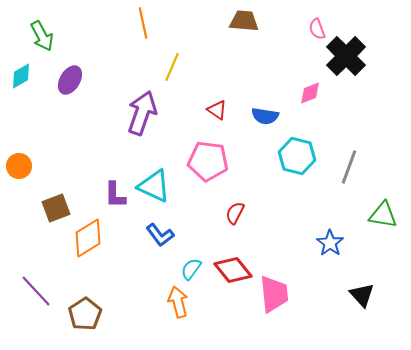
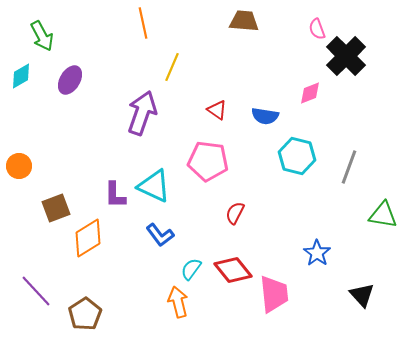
blue star: moved 13 px left, 10 px down
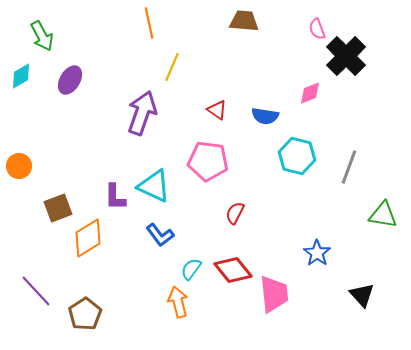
orange line: moved 6 px right
purple L-shape: moved 2 px down
brown square: moved 2 px right
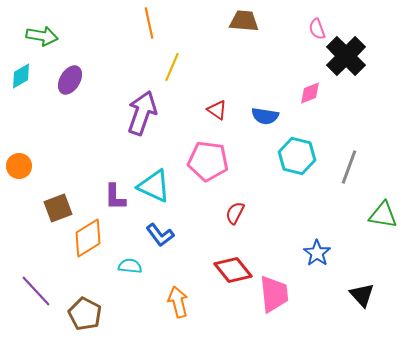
green arrow: rotated 52 degrees counterclockwise
cyan semicircle: moved 61 px left, 3 px up; rotated 60 degrees clockwise
brown pentagon: rotated 12 degrees counterclockwise
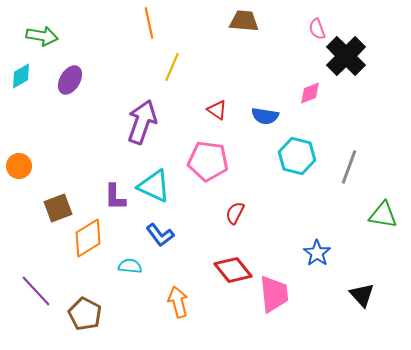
purple arrow: moved 9 px down
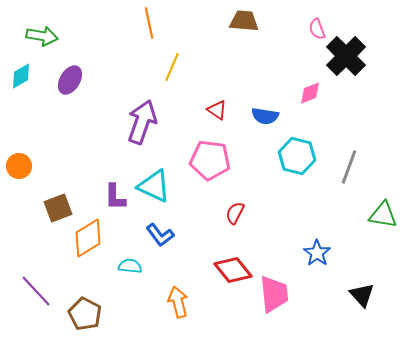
pink pentagon: moved 2 px right, 1 px up
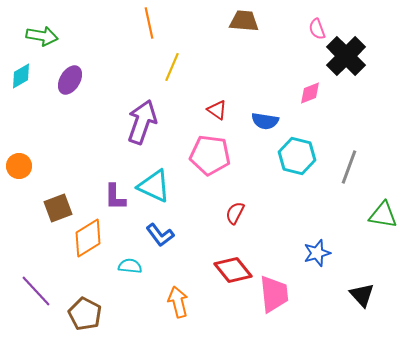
blue semicircle: moved 5 px down
pink pentagon: moved 5 px up
blue star: rotated 20 degrees clockwise
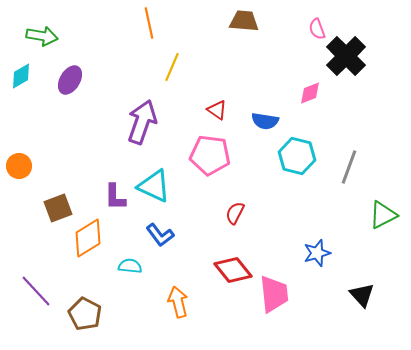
green triangle: rotated 36 degrees counterclockwise
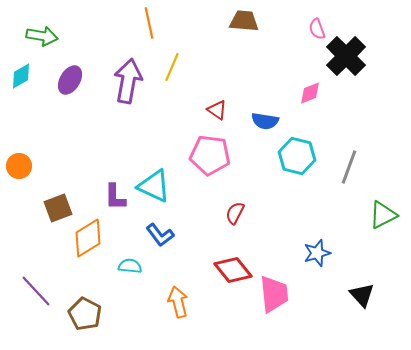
purple arrow: moved 14 px left, 41 px up; rotated 9 degrees counterclockwise
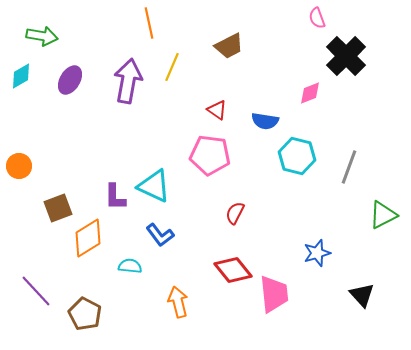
brown trapezoid: moved 15 px left, 25 px down; rotated 148 degrees clockwise
pink semicircle: moved 11 px up
